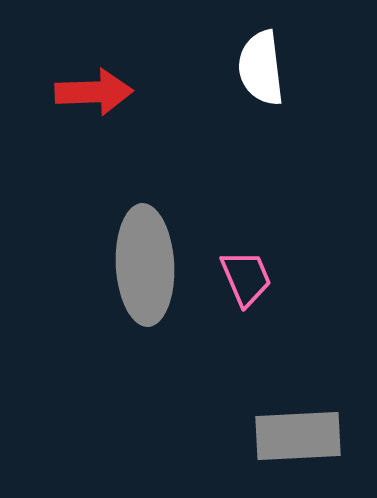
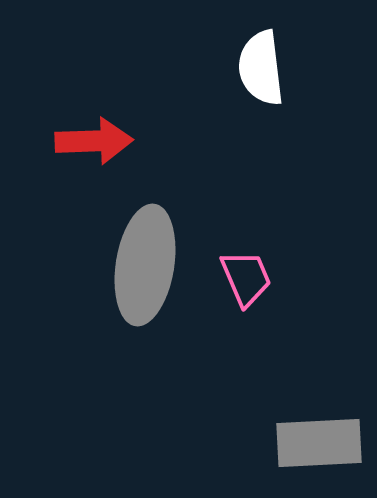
red arrow: moved 49 px down
gray ellipse: rotated 12 degrees clockwise
gray rectangle: moved 21 px right, 7 px down
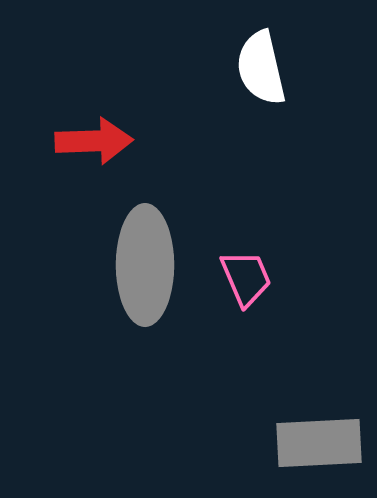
white semicircle: rotated 6 degrees counterclockwise
gray ellipse: rotated 9 degrees counterclockwise
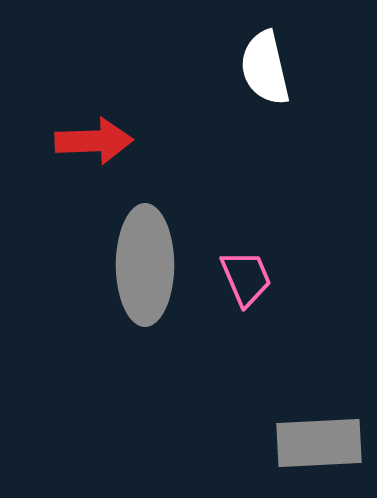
white semicircle: moved 4 px right
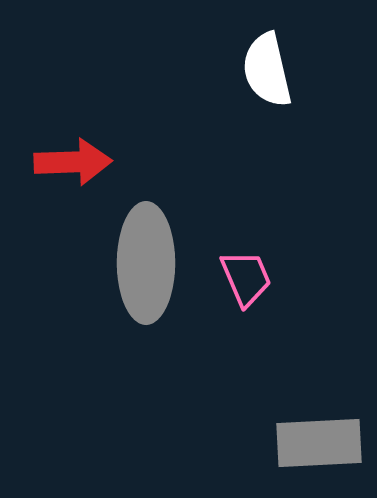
white semicircle: moved 2 px right, 2 px down
red arrow: moved 21 px left, 21 px down
gray ellipse: moved 1 px right, 2 px up
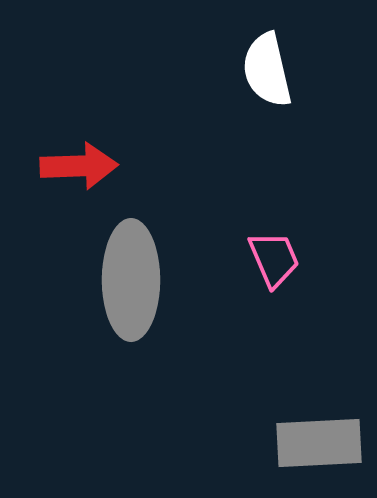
red arrow: moved 6 px right, 4 px down
gray ellipse: moved 15 px left, 17 px down
pink trapezoid: moved 28 px right, 19 px up
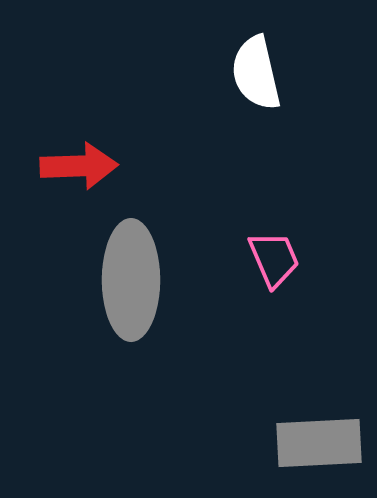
white semicircle: moved 11 px left, 3 px down
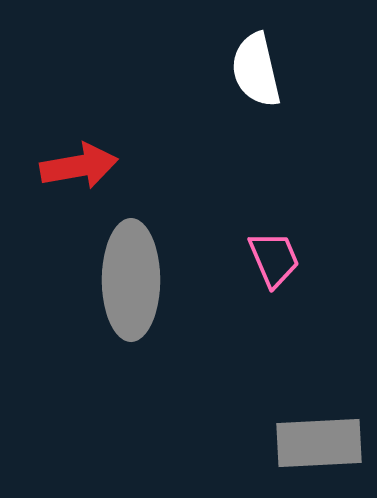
white semicircle: moved 3 px up
red arrow: rotated 8 degrees counterclockwise
